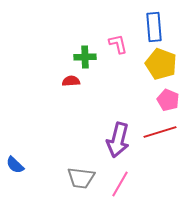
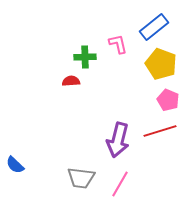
blue rectangle: rotated 56 degrees clockwise
red line: moved 1 px up
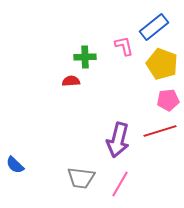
pink L-shape: moved 6 px right, 2 px down
yellow pentagon: moved 1 px right
pink pentagon: rotated 30 degrees counterclockwise
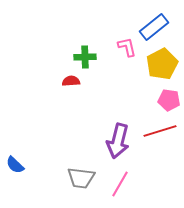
pink L-shape: moved 3 px right, 1 px down
yellow pentagon: rotated 24 degrees clockwise
pink pentagon: moved 1 px right; rotated 15 degrees clockwise
purple arrow: moved 1 px down
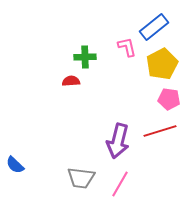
pink pentagon: moved 1 px up
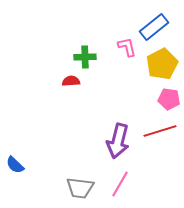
gray trapezoid: moved 1 px left, 10 px down
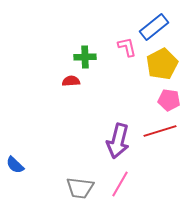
pink pentagon: moved 1 px down
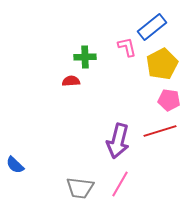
blue rectangle: moved 2 px left
